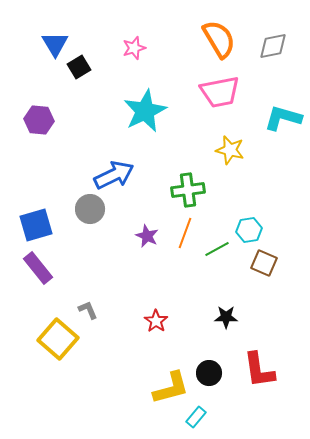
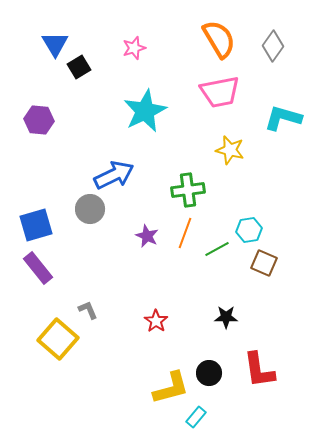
gray diamond: rotated 44 degrees counterclockwise
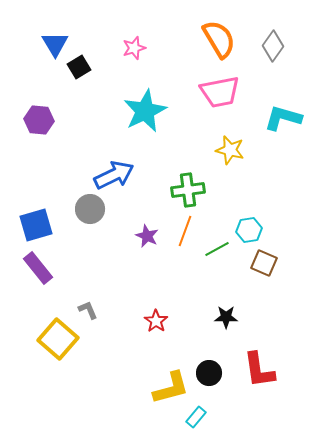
orange line: moved 2 px up
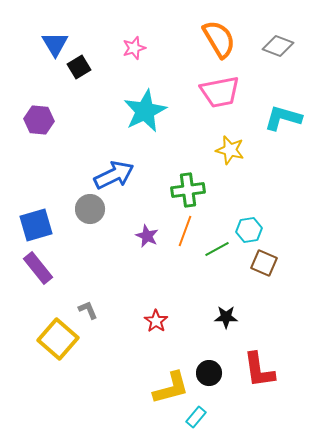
gray diamond: moved 5 px right; rotated 76 degrees clockwise
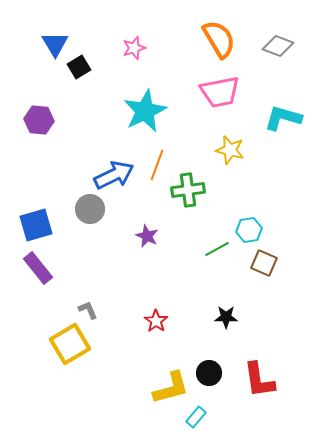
orange line: moved 28 px left, 66 px up
yellow square: moved 12 px right, 5 px down; rotated 18 degrees clockwise
red L-shape: moved 10 px down
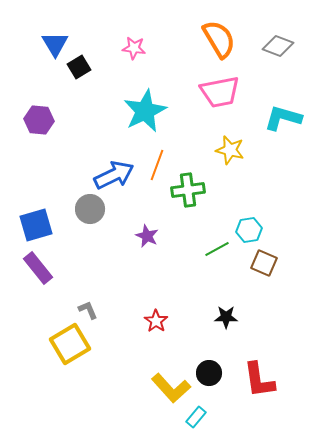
pink star: rotated 25 degrees clockwise
yellow L-shape: rotated 63 degrees clockwise
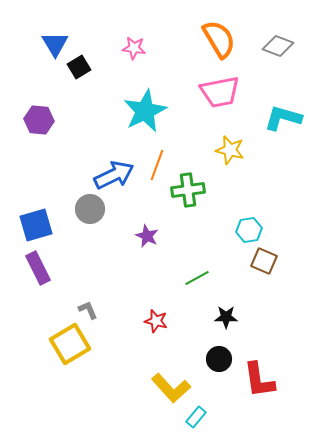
green line: moved 20 px left, 29 px down
brown square: moved 2 px up
purple rectangle: rotated 12 degrees clockwise
red star: rotated 20 degrees counterclockwise
black circle: moved 10 px right, 14 px up
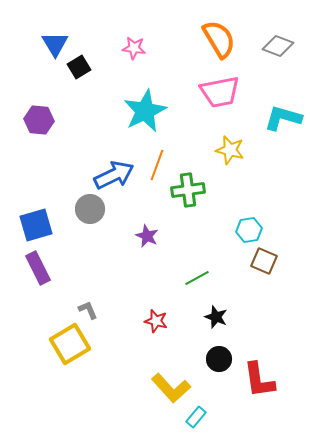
black star: moved 10 px left; rotated 20 degrees clockwise
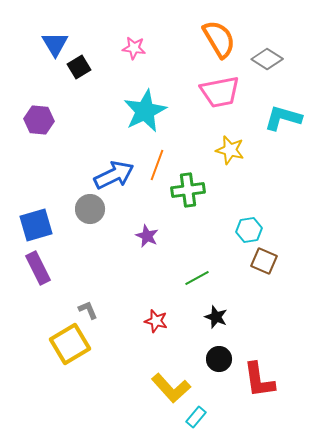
gray diamond: moved 11 px left, 13 px down; rotated 12 degrees clockwise
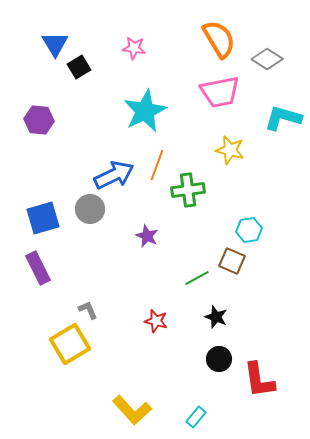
blue square: moved 7 px right, 7 px up
brown square: moved 32 px left
yellow L-shape: moved 39 px left, 22 px down
